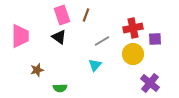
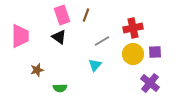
purple square: moved 13 px down
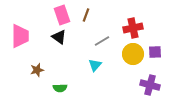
purple cross: moved 2 px down; rotated 24 degrees counterclockwise
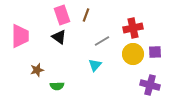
green semicircle: moved 3 px left, 2 px up
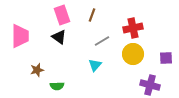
brown line: moved 6 px right
purple square: moved 11 px right, 6 px down
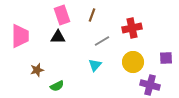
red cross: moved 1 px left
black triangle: moved 1 px left; rotated 35 degrees counterclockwise
yellow circle: moved 8 px down
green semicircle: rotated 24 degrees counterclockwise
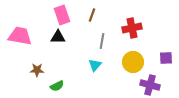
pink trapezoid: rotated 80 degrees counterclockwise
gray line: rotated 49 degrees counterclockwise
brown star: rotated 16 degrees clockwise
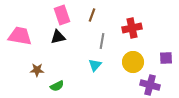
black triangle: rotated 14 degrees counterclockwise
